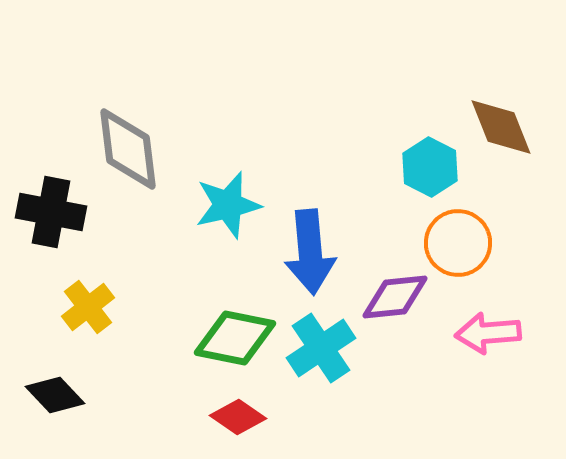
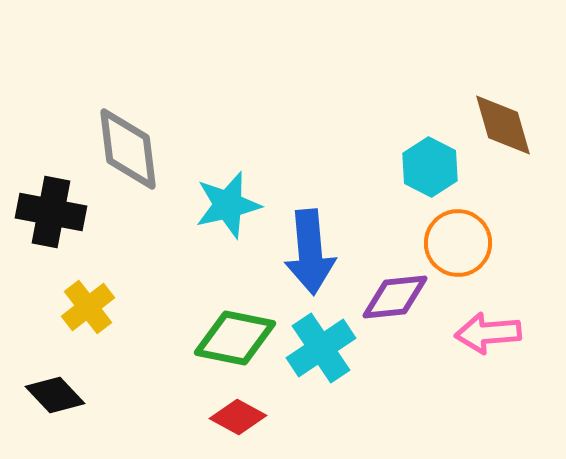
brown diamond: moved 2 px right, 2 px up; rotated 6 degrees clockwise
red diamond: rotated 6 degrees counterclockwise
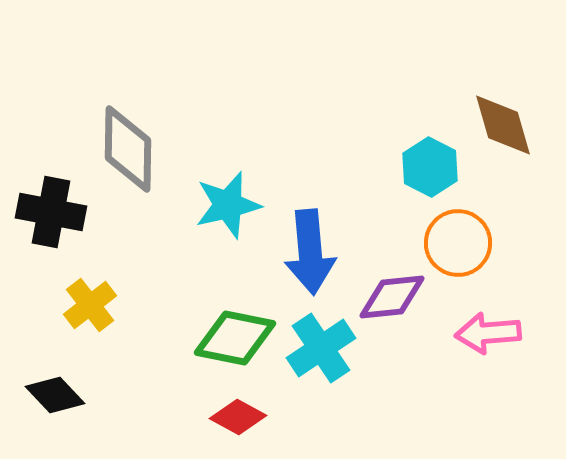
gray diamond: rotated 8 degrees clockwise
purple diamond: moved 3 px left
yellow cross: moved 2 px right, 2 px up
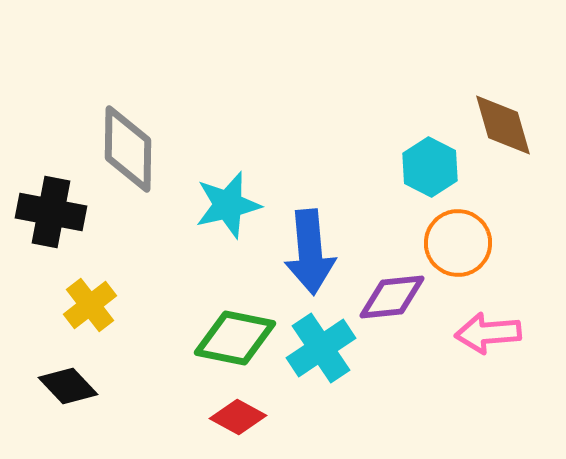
black diamond: moved 13 px right, 9 px up
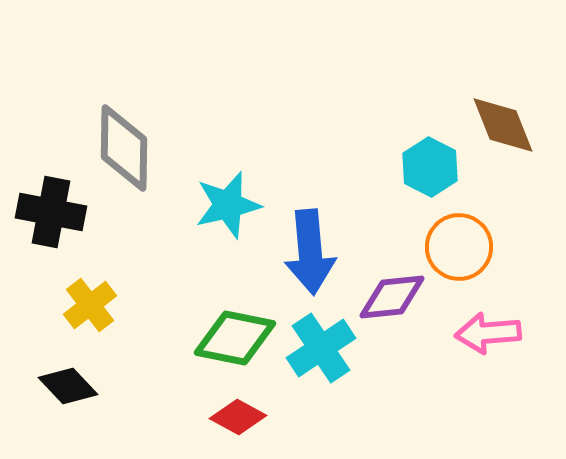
brown diamond: rotated 6 degrees counterclockwise
gray diamond: moved 4 px left, 1 px up
orange circle: moved 1 px right, 4 px down
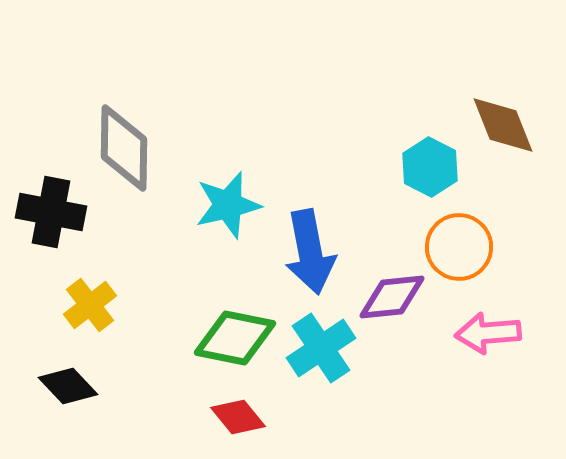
blue arrow: rotated 6 degrees counterclockwise
red diamond: rotated 22 degrees clockwise
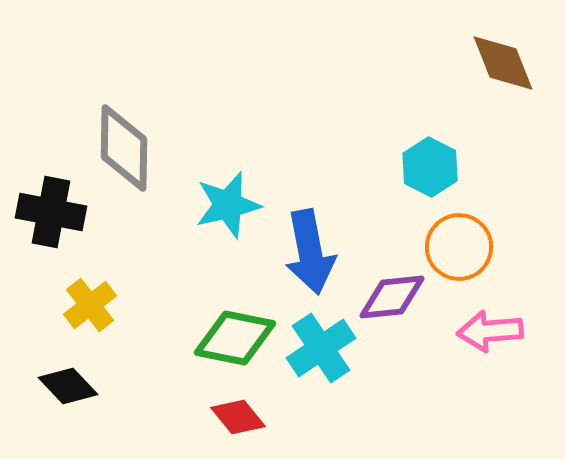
brown diamond: moved 62 px up
pink arrow: moved 2 px right, 2 px up
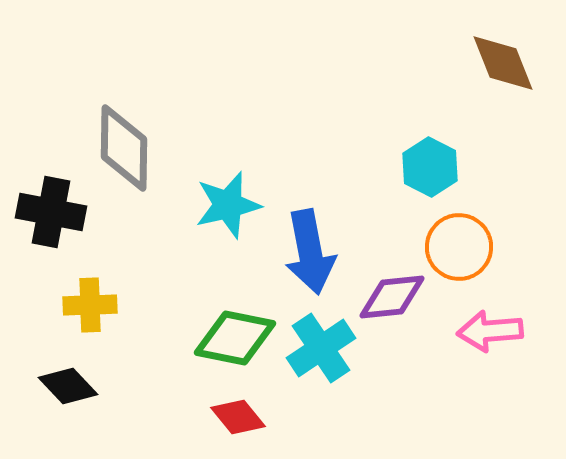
yellow cross: rotated 36 degrees clockwise
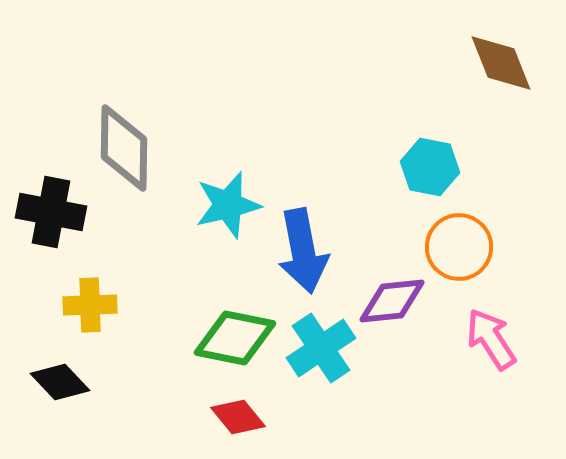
brown diamond: moved 2 px left
cyan hexagon: rotated 16 degrees counterclockwise
blue arrow: moved 7 px left, 1 px up
purple diamond: moved 4 px down
pink arrow: moved 1 px right, 8 px down; rotated 62 degrees clockwise
black diamond: moved 8 px left, 4 px up
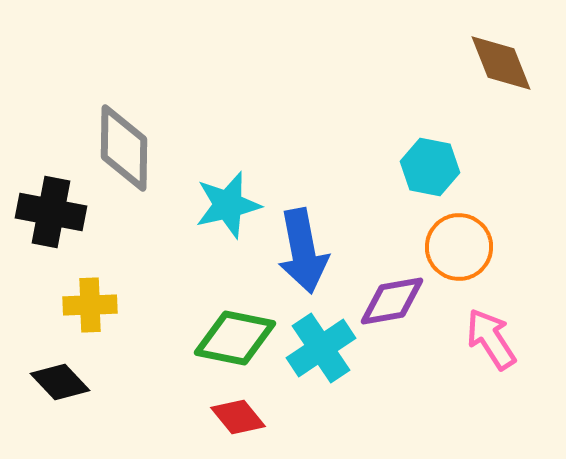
purple diamond: rotated 4 degrees counterclockwise
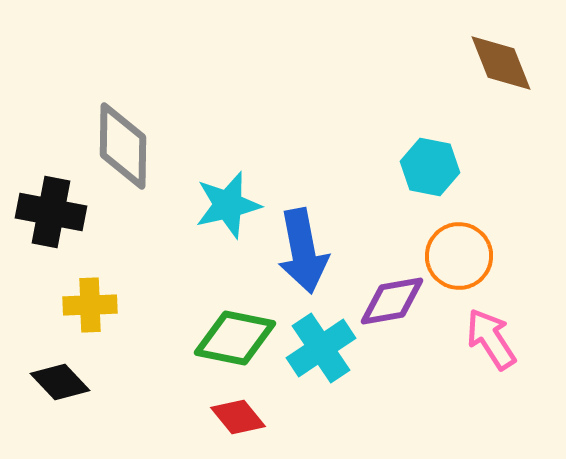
gray diamond: moved 1 px left, 2 px up
orange circle: moved 9 px down
